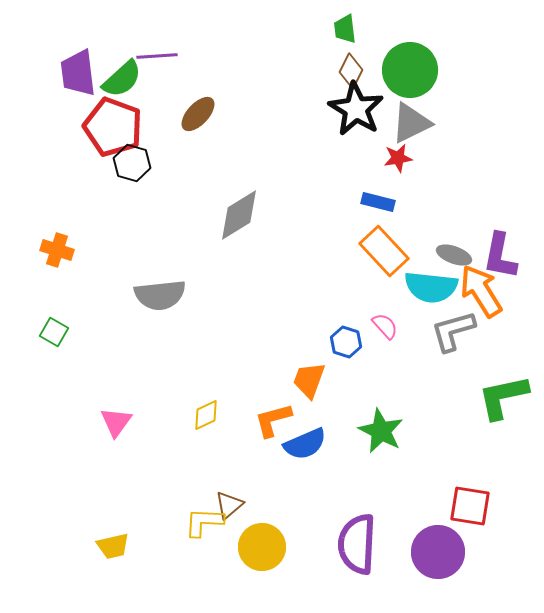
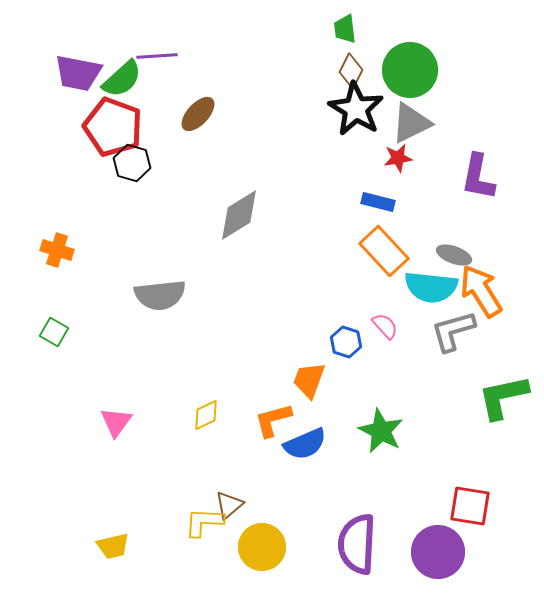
purple trapezoid: rotated 72 degrees counterclockwise
purple L-shape: moved 22 px left, 79 px up
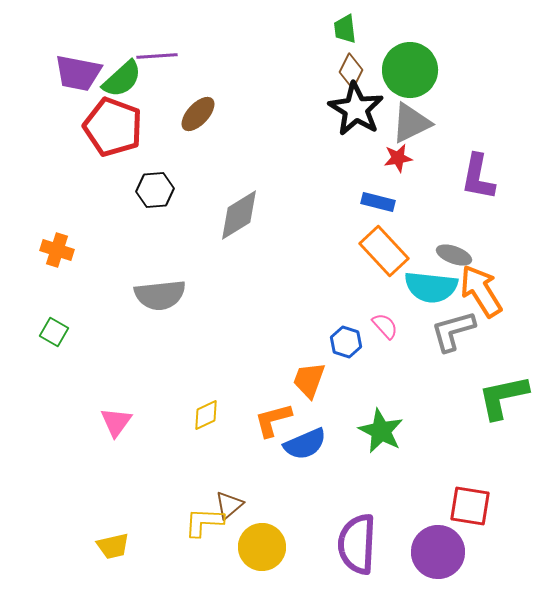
black hexagon: moved 23 px right, 27 px down; rotated 21 degrees counterclockwise
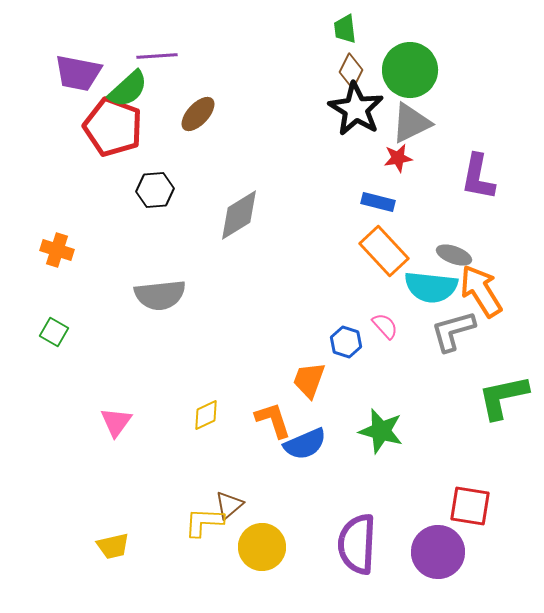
green semicircle: moved 6 px right, 10 px down
orange L-shape: rotated 87 degrees clockwise
green star: rotated 12 degrees counterclockwise
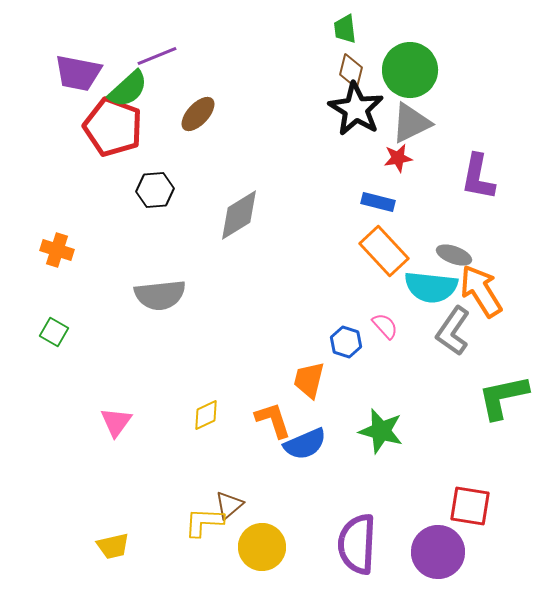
purple line: rotated 18 degrees counterclockwise
brown diamond: rotated 12 degrees counterclockwise
gray L-shape: rotated 39 degrees counterclockwise
orange trapezoid: rotated 6 degrees counterclockwise
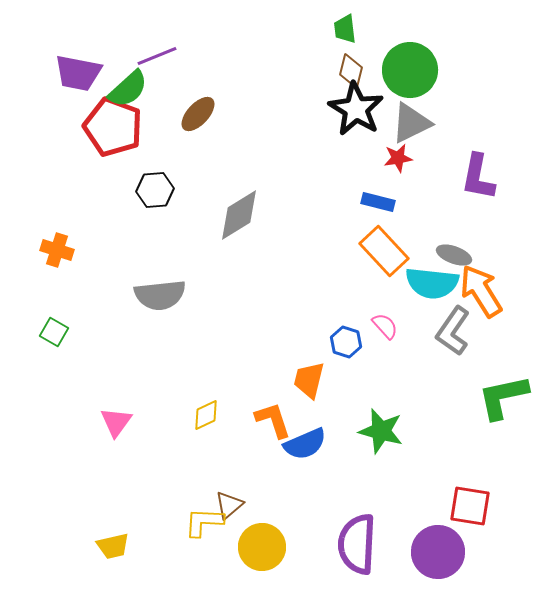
cyan semicircle: moved 1 px right, 4 px up
